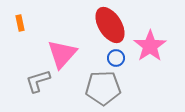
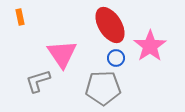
orange rectangle: moved 6 px up
pink triangle: rotated 16 degrees counterclockwise
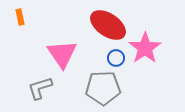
red ellipse: moved 2 px left; rotated 24 degrees counterclockwise
pink star: moved 5 px left, 2 px down
gray L-shape: moved 2 px right, 7 px down
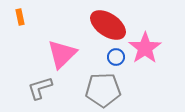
pink triangle: rotated 20 degrees clockwise
blue circle: moved 1 px up
gray pentagon: moved 2 px down
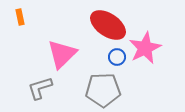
pink star: rotated 8 degrees clockwise
blue circle: moved 1 px right
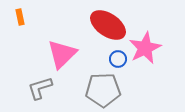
blue circle: moved 1 px right, 2 px down
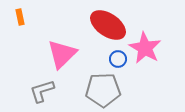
pink star: rotated 16 degrees counterclockwise
gray L-shape: moved 2 px right, 3 px down
